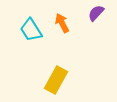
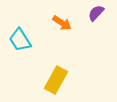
orange arrow: rotated 150 degrees clockwise
cyan trapezoid: moved 11 px left, 10 px down
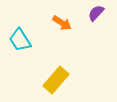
yellow rectangle: rotated 12 degrees clockwise
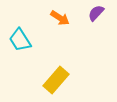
orange arrow: moved 2 px left, 5 px up
